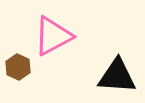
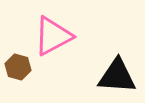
brown hexagon: rotated 10 degrees counterclockwise
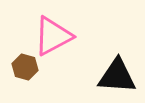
brown hexagon: moved 7 px right
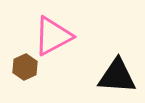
brown hexagon: rotated 20 degrees clockwise
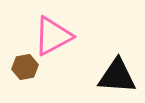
brown hexagon: rotated 15 degrees clockwise
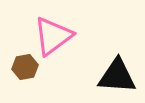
pink triangle: rotated 9 degrees counterclockwise
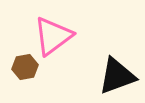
black triangle: rotated 24 degrees counterclockwise
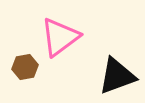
pink triangle: moved 7 px right, 1 px down
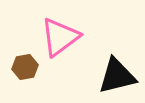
black triangle: rotated 6 degrees clockwise
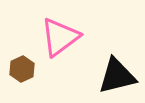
brown hexagon: moved 3 px left, 2 px down; rotated 15 degrees counterclockwise
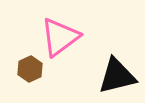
brown hexagon: moved 8 px right
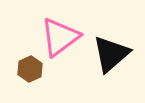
black triangle: moved 6 px left, 22 px up; rotated 27 degrees counterclockwise
